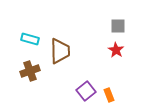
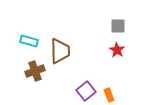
cyan rectangle: moved 1 px left, 2 px down
red star: moved 1 px right
brown cross: moved 5 px right
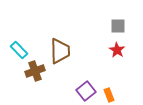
cyan rectangle: moved 10 px left, 9 px down; rotated 30 degrees clockwise
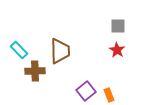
brown cross: rotated 18 degrees clockwise
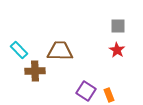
brown trapezoid: rotated 88 degrees counterclockwise
purple square: rotated 18 degrees counterclockwise
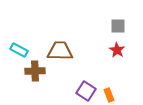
cyan rectangle: rotated 18 degrees counterclockwise
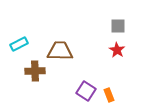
cyan rectangle: moved 6 px up; rotated 54 degrees counterclockwise
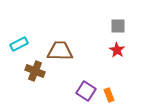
brown cross: rotated 24 degrees clockwise
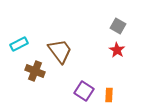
gray square: rotated 28 degrees clockwise
brown trapezoid: rotated 52 degrees clockwise
purple square: moved 2 px left
orange rectangle: rotated 24 degrees clockwise
